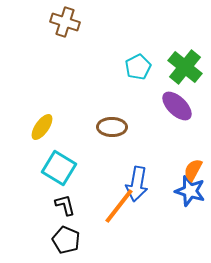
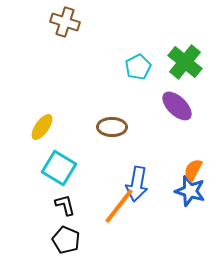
green cross: moved 5 px up
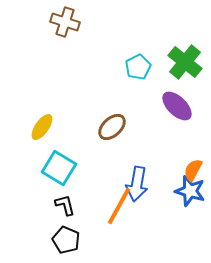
brown ellipse: rotated 44 degrees counterclockwise
orange line: rotated 9 degrees counterclockwise
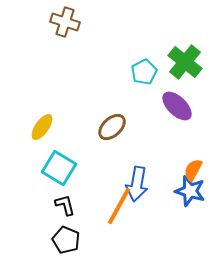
cyan pentagon: moved 6 px right, 5 px down
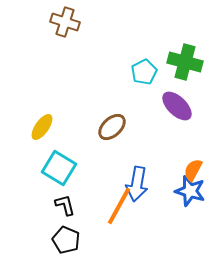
green cross: rotated 24 degrees counterclockwise
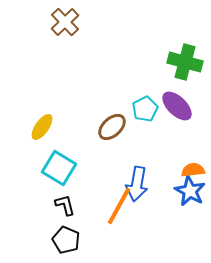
brown cross: rotated 28 degrees clockwise
cyan pentagon: moved 1 px right, 37 px down
orange semicircle: rotated 55 degrees clockwise
blue star: rotated 12 degrees clockwise
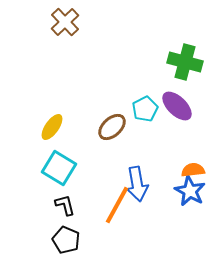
yellow ellipse: moved 10 px right
blue arrow: rotated 20 degrees counterclockwise
orange line: moved 2 px left, 1 px up
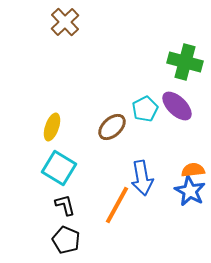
yellow ellipse: rotated 16 degrees counterclockwise
blue arrow: moved 5 px right, 6 px up
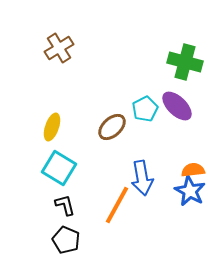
brown cross: moved 6 px left, 26 px down; rotated 12 degrees clockwise
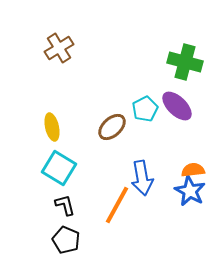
yellow ellipse: rotated 32 degrees counterclockwise
